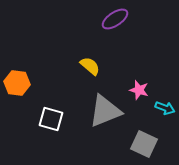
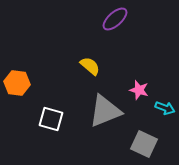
purple ellipse: rotated 8 degrees counterclockwise
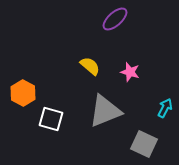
orange hexagon: moved 6 px right, 10 px down; rotated 20 degrees clockwise
pink star: moved 9 px left, 18 px up
cyan arrow: rotated 84 degrees counterclockwise
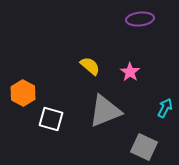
purple ellipse: moved 25 px right; rotated 36 degrees clockwise
pink star: rotated 18 degrees clockwise
gray square: moved 3 px down
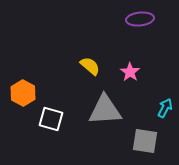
gray triangle: moved 1 px up; rotated 18 degrees clockwise
gray square: moved 1 px right, 6 px up; rotated 16 degrees counterclockwise
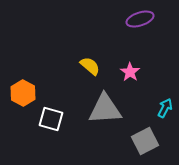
purple ellipse: rotated 12 degrees counterclockwise
gray triangle: moved 1 px up
gray square: rotated 36 degrees counterclockwise
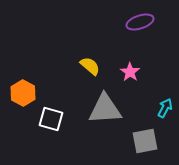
purple ellipse: moved 3 px down
gray square: rotated 16 degrees clockwise
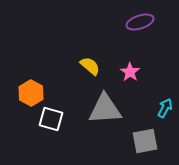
orange hexagon: moved 8 px right
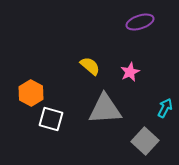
pink star: rotated 12 degrees clockwise
gray square: rotated 36 degrees counterclockwise
